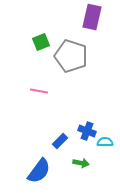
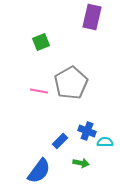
gray pentagon: moved 27 px down; rotated 24 degrees clockwise
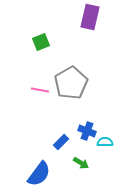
purple rectangle: moved 2 px left
pink line: moved 1 px right, 1 px up
blue rectangle: moved 1 px right, 1 px down
green arrow: rotated 21 degrees clockwise
blue semicircle: moved 3 px down
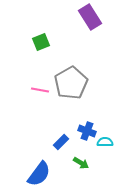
purple rectangle: rotated 45 degrees counterclockwise
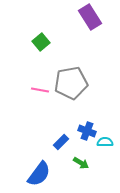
green square: rotated 18 degrees counterclockwise
gray pentagon: rotated 20 degrees clockwise
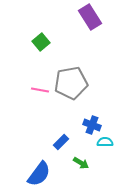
blue cross: moved 5 px right, 6 px up
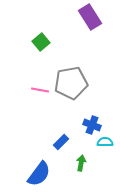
green arrow: rotated 112 degrees counterclockwise
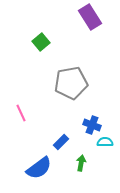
pink line: moved 19 px left, 23 px down; rotated 54 degrees clockwise
blue semicircle: moved 6 px up; rotated 16 degrees clockwise
